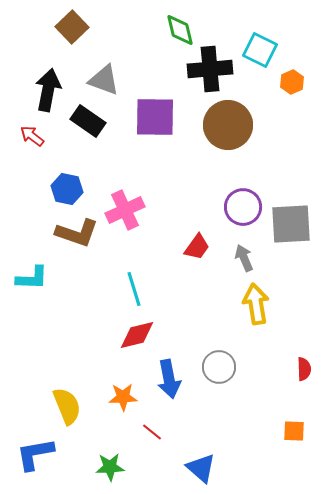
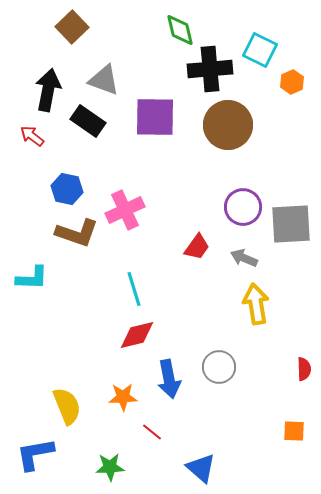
gray arrow: rotated 44 degrees counterclockwise
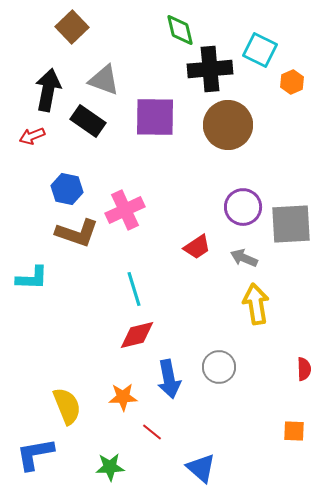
red arrow: rotated 60 degrees counterclockwise
red trapezoid: rotated 20 degrees clockwise
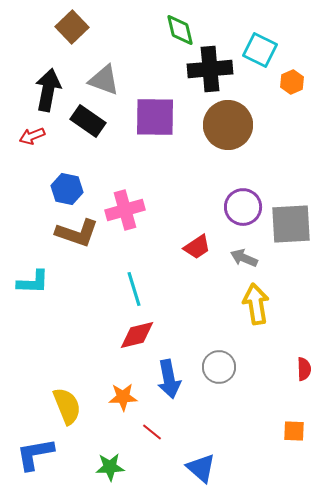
pink cross: rotated 9 degrees clockwise
cyan L-shape: moved 1 px right, 4 px down
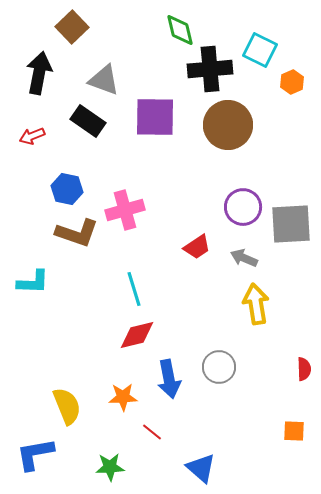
black arrow: moved 9 px left, 17 px up
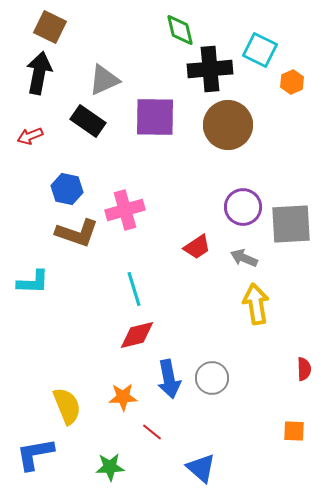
brown square: moved 22 px left; rotated 20 degrees counterclockwise
gray triangle: rotated 44 degrees counterclockwise
red arrow: moved 2 px left
gray circle: moved 7 px left, 11 px down
